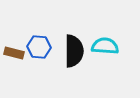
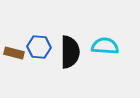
black semicircle: moved 4 px left, 1 px down
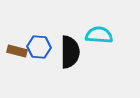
cyan semicircle: moved 6 px left, 11 px up
brown rectangle: moved 3 px right, 2 px up
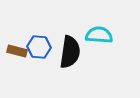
black semicircle: rotated 8 degrees clockwise
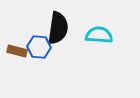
black semicircle: moved 12 px left, 24 px up
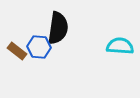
cyan semicircle: moved 21 px right, 11 px down
brown rectangle: rotated 24 degrees clockwise
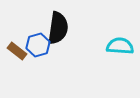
blue hexagon: moved 1 px left, 2 px up; rotated 20 degrees counterclockwise
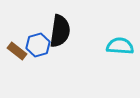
black semicircle: moved 2 px right, 3 px down
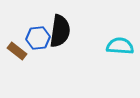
blue hexagon: moved 7 px up; rotated 10 degrees clockwise
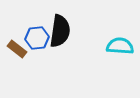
blue hexagon: moved 1 px left
brown rectangle: moved 2 px up
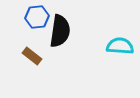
blue hexagon: moved 21 px up
brown rectangle: moved 15 px right, 7 px down
